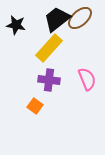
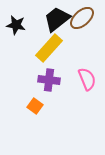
brown ellipse: moved 2 px right
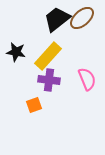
black star: moved 27 px down
yellow rectangle: moved 1 px left, 8 px down
orange square: moved 1 px left, 1 px up; rotated 35 degrees clockwise
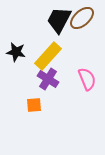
black trapezoid: moved 2 px right, 1 px down; rotated 24 degrees counterclockwise
purple cross: moved 1 px left, 1 px up; rotated 25 degrees clockwise
orange square: rotated 14 degrees clockwise
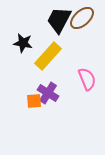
black star: moved 7 px right, 9 px up
purple cross: moved 14 px down
orange square: moved 4 px up
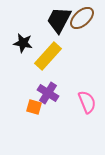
pink semicircle: moved 23 px down
orange square: moved 6 px down; rotated 21 degrees clockwise
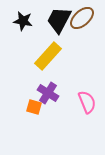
black star: moved 22 px up
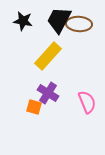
brown ellipse: moved 3 px left, 6 px down; rotated 45 degrees clockwise
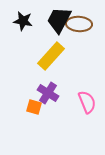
yellow rectangle: moved 3 px right
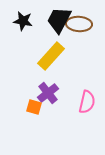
purple cross: rotated 20 degrees clockwise
pink semicircle: rotated 35 degrees clockwise
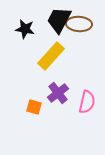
black star: moved 2 px right, 8 px down
purple cross: moved 10 px right
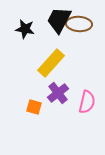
yellow rectangle: moved 7 px down
